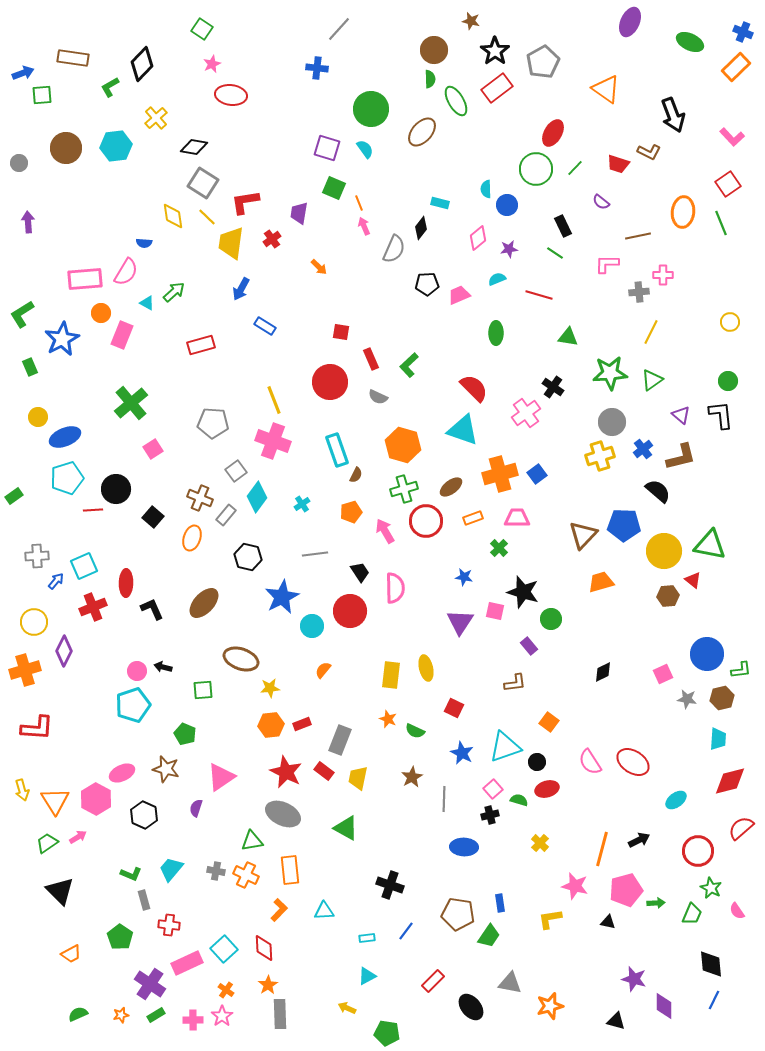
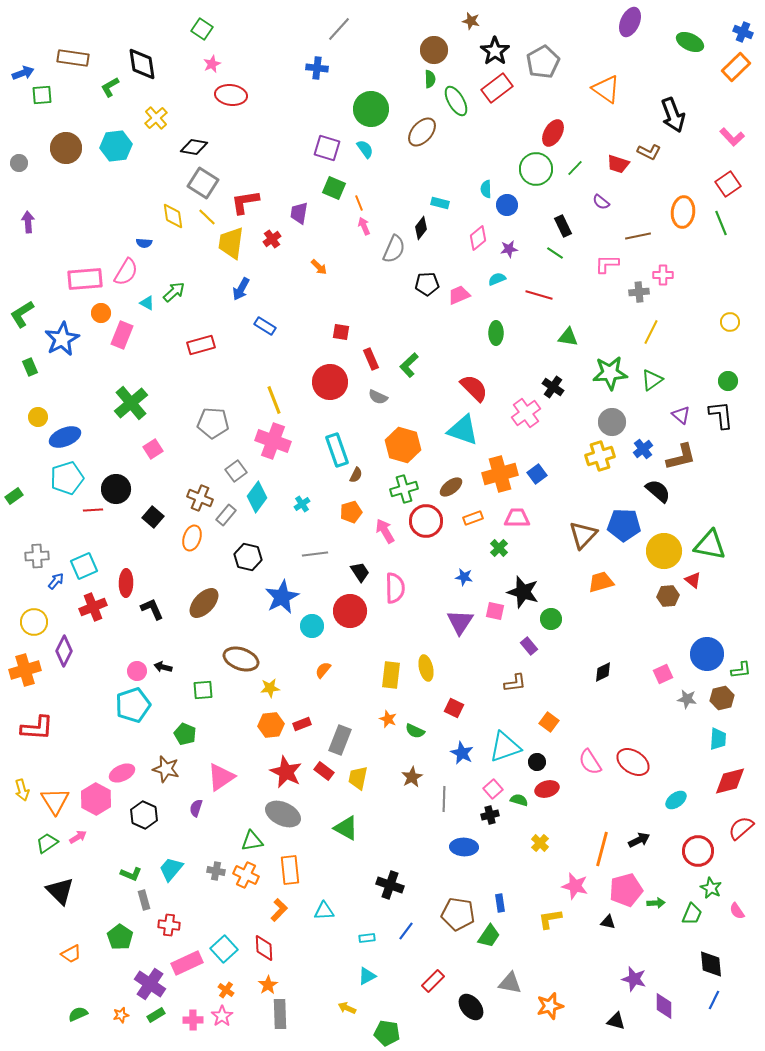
black diamond at (142, 64): rotated 52 degrees counterclockwise
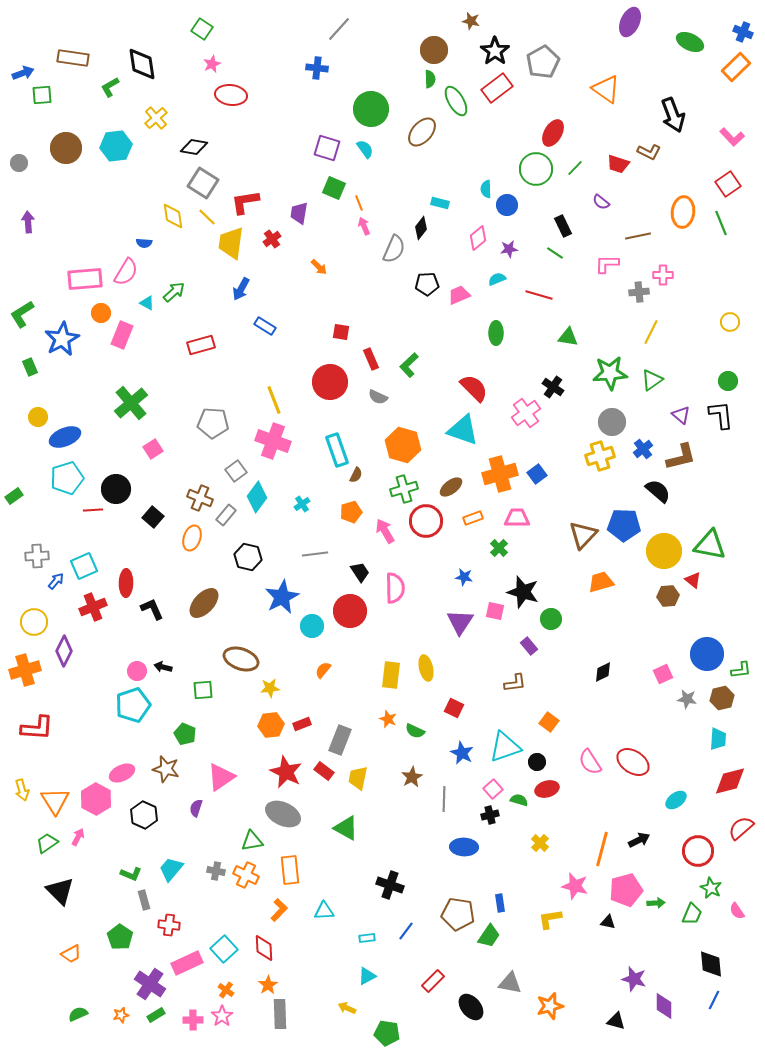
pink arrow at (78, 837): rotated 30 degrees counterclockwise
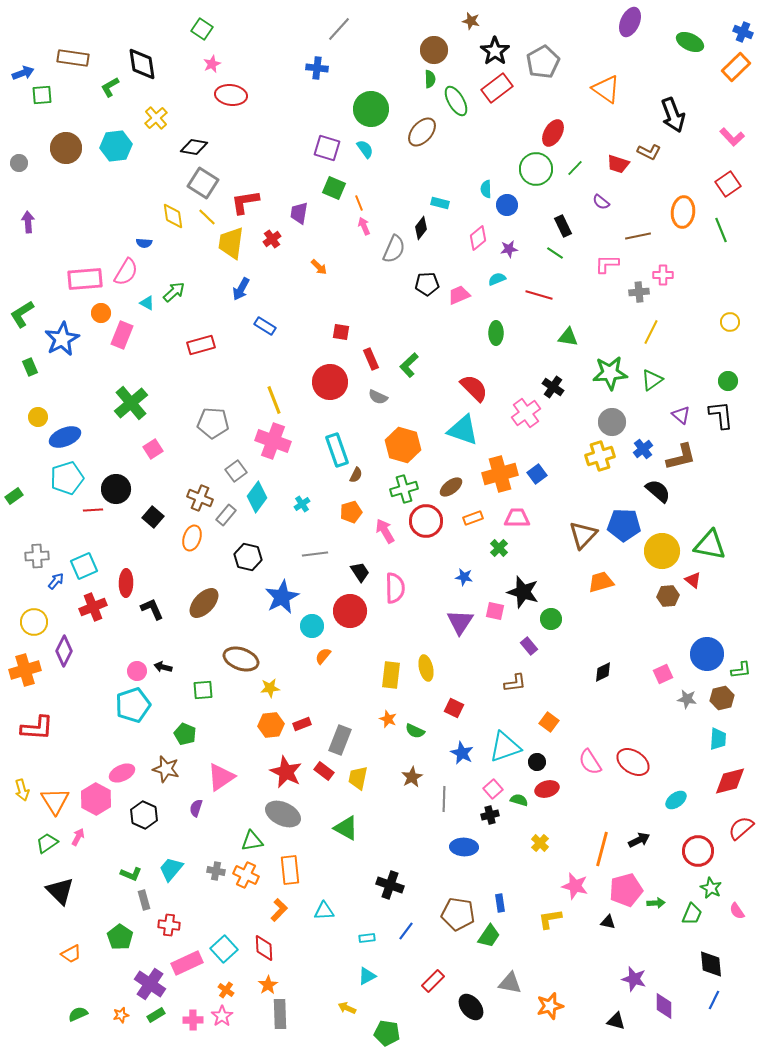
green line at (721, 223): moved 7 px down
yellow circle at (664, 551): moved 2 px left
orange semicircle at (323, 670): moved 14 px up
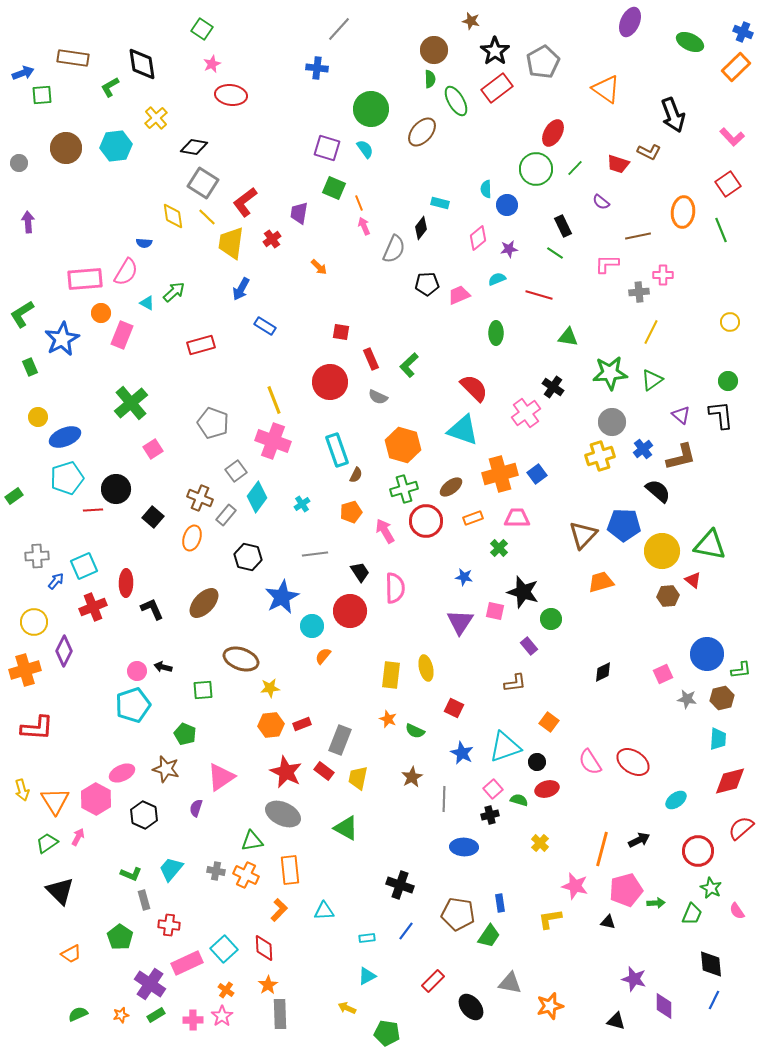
red L-shape at (245, 202): rotated 28 degrees counterclockwise
gray pentagon at (213, 423): rotated 16 degrees clockwise
black cross at (390, 885): moved 10 px right
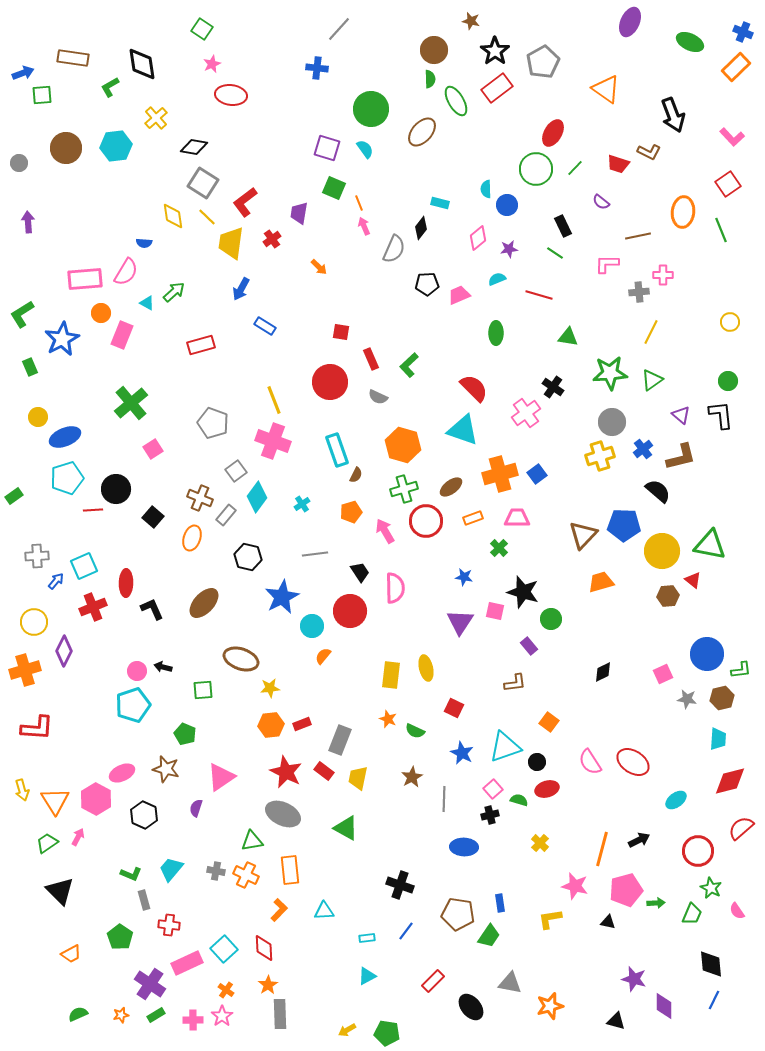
yellow arrow at (347, 1008): moved 22 px down; rotated 54 degrees counterclockwise
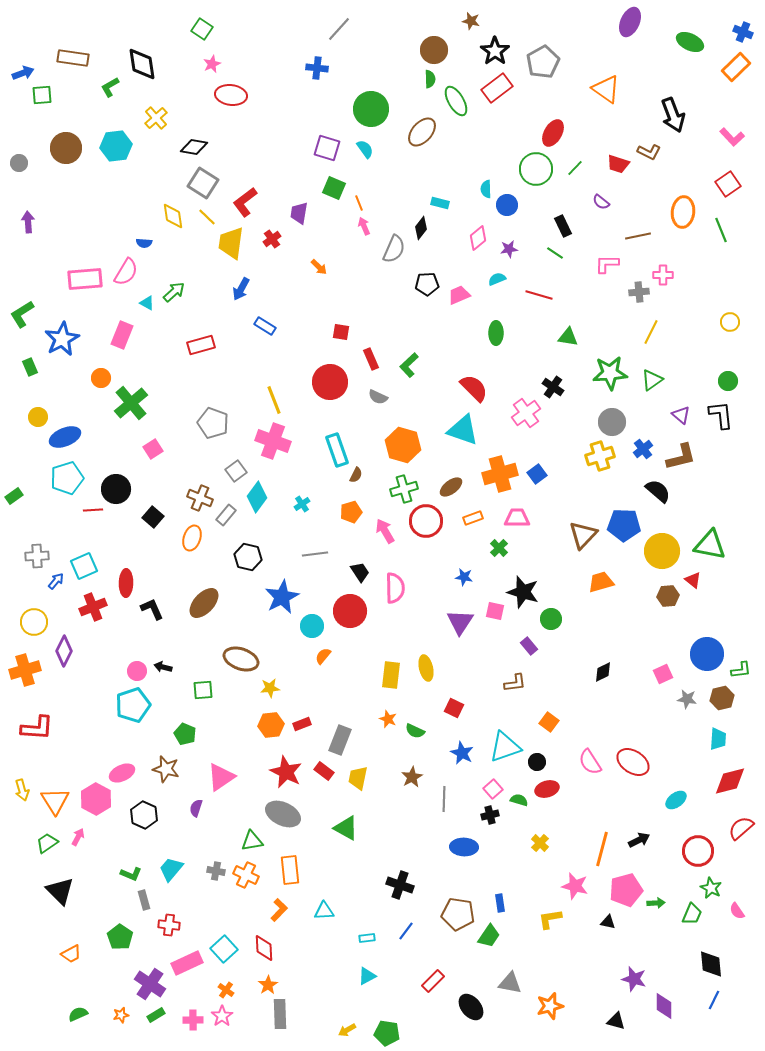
orange circle at (101, 313): moved 65 px down
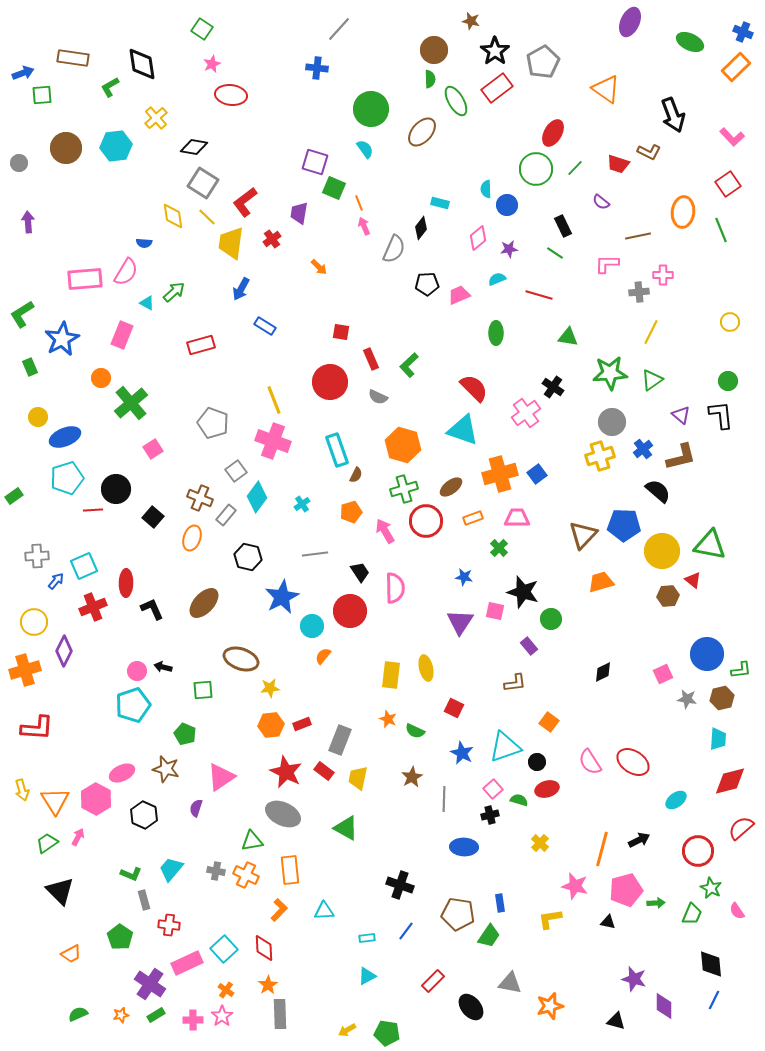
purple square at (327, 148): moved 12 px left, 14 px down
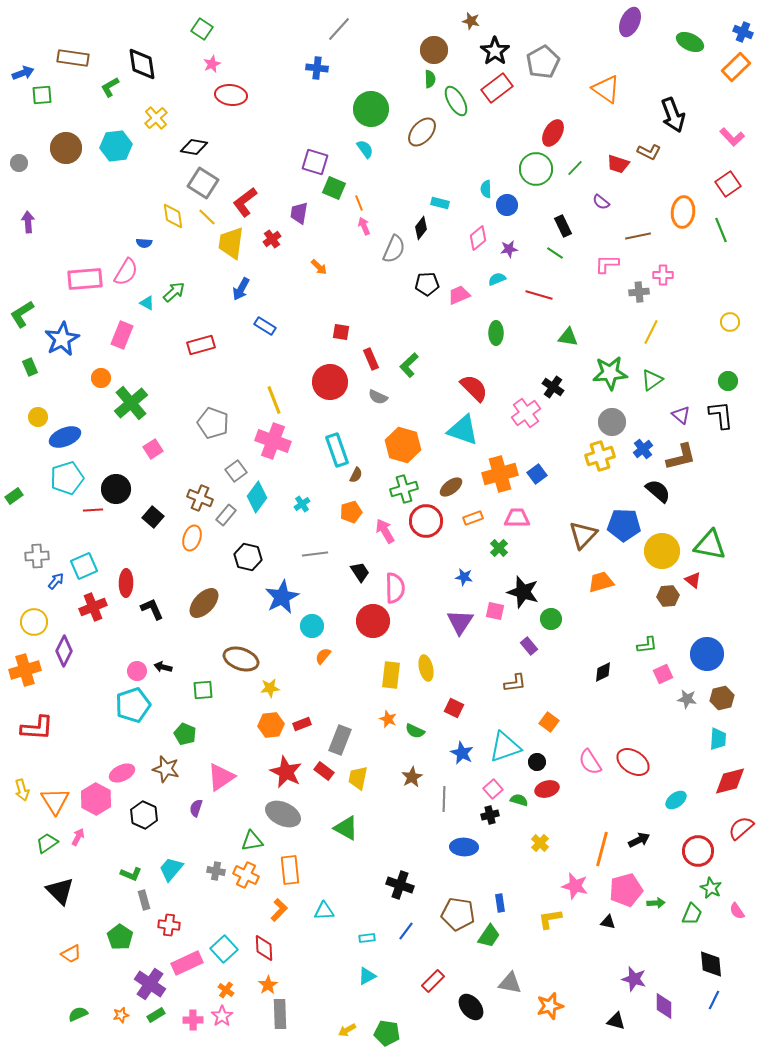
red circle at (350, 611): moved 23 px right, 10 px down
green L-shape at (741, 670): moved 94 px left, 25 px up
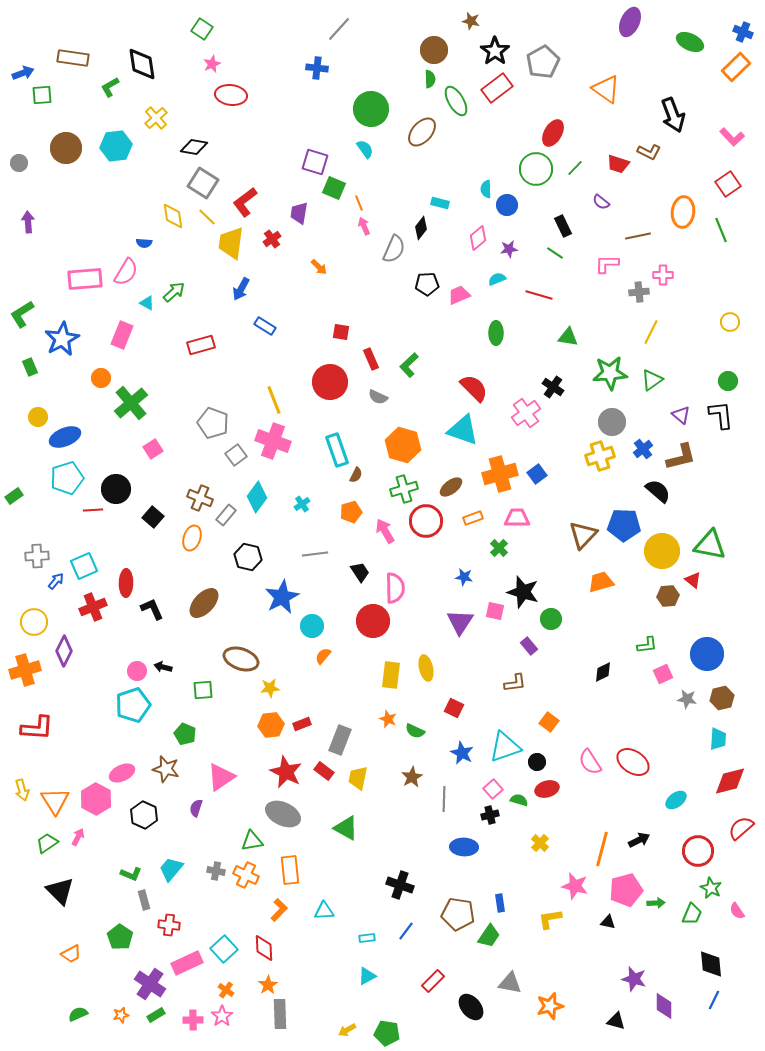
gray square at (236, 471): moved 16 px up
